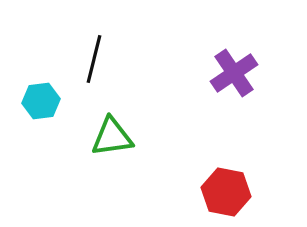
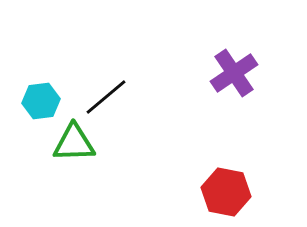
black line: moved 12 px right, 38 px down; rotated 36 degrees clockwise
green triangle: moved 38 px left, 6 px down; rotated 6 degrees clockwise
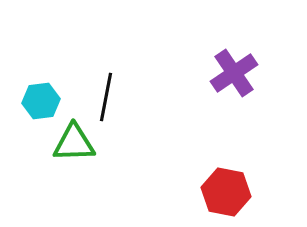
black line: rotated 39 degrees counterclockwise
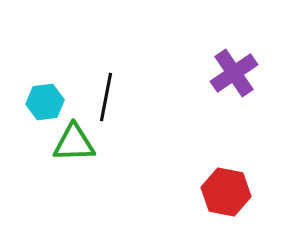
cyan hexagon: moved 4 px right, 1 px down
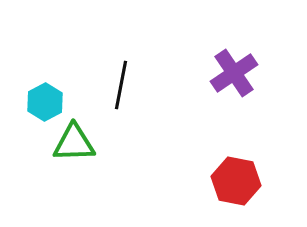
black line: moved 15 px right, 12 px up
cyan hexagon: rotated 21 degrees counterclockwise
red hexagon: moved 10 px right, 11 px up
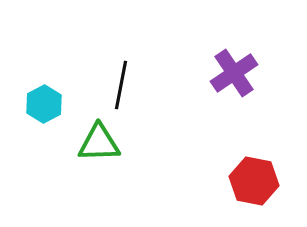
cyan hexagon: moved 1 px left, 2 px down
green triangle: moved 25 px right
red hexagon: moved 18 px right
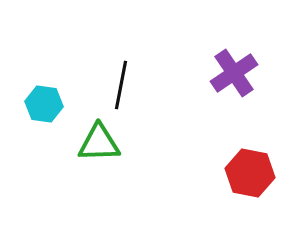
cyan hexagon: rotated 24 degrees counterclockwise
red hexagon: moved 4 px left, 8 px up
